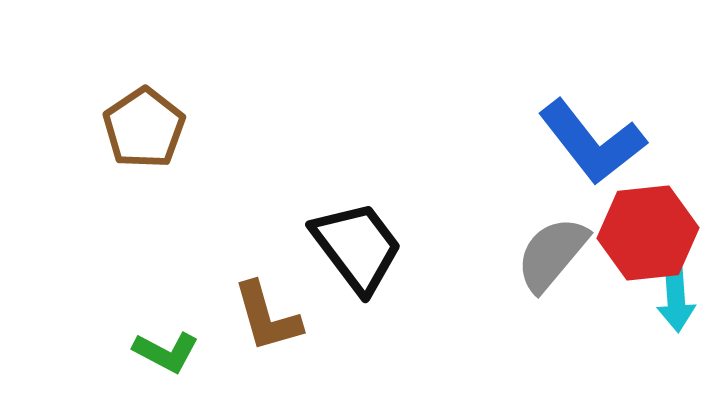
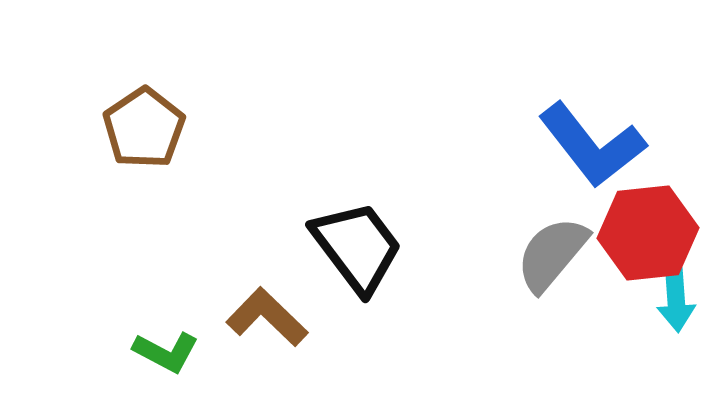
blue L-shape: moved 3 px down
brown L-shape: rotated 150 degrees clockwise
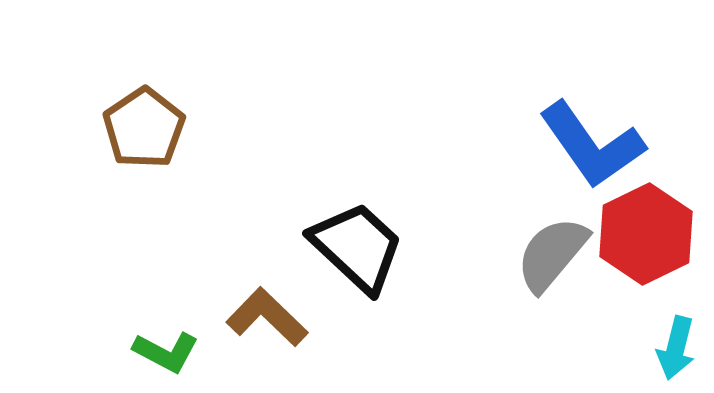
blue L-shape: rotated 3 degrees clockwise
red hexagon: moved 2 px left, 1 px down; rotated 20 degrees counterclockwise
black trapezoid: rotated 10 degrees counterclockwise
cyan arrow: moved 48 px down; rotated 18 degrees clockwise
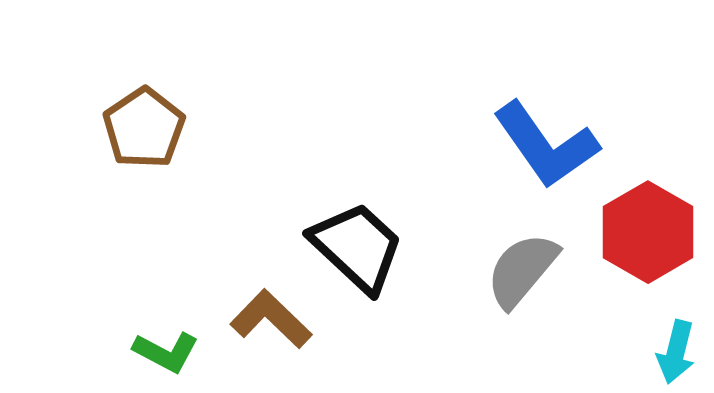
blue L-shape: moved 46 px left
red hexagon: moved 2 px right, 2 px up; rotated 4 degrees counterclockwise
gray semicircle: moved 30 px left, 16 px down
brown L-shape: moved 4 px right, 2 px down
cyan arrow: moved 4 px down
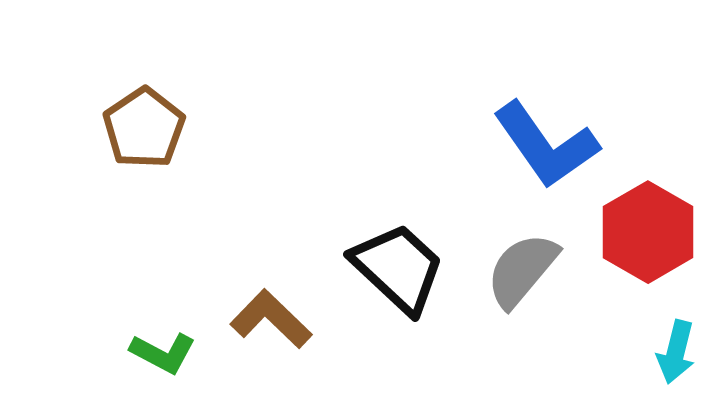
black trapezoid: moved 41 px right, 21 px down
green L-shape: moved 3 px left, 1 px down
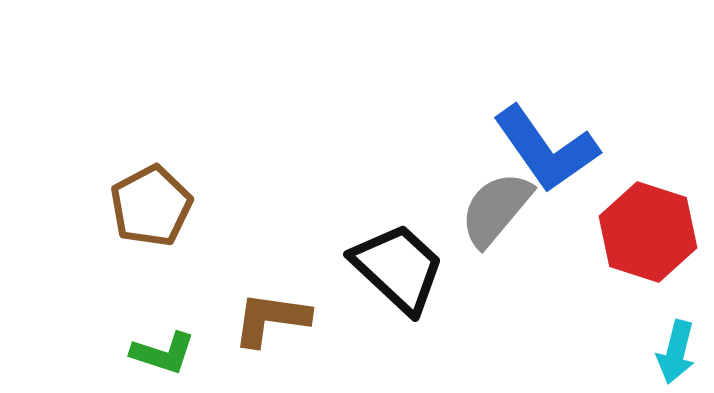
brown pentagon: moved 7 px right, 78 px down; rotated 6 degrees clockwise
blue L-shape: moved 4 px down
red hexagon: rotated 12 degrees counterclockwise
gray semicircle: moved 26 px left, 61 px up
brown L-shape: rotated 36 degrees counterclockwise
green L-shape: rotated 10 degrees counterclockwise
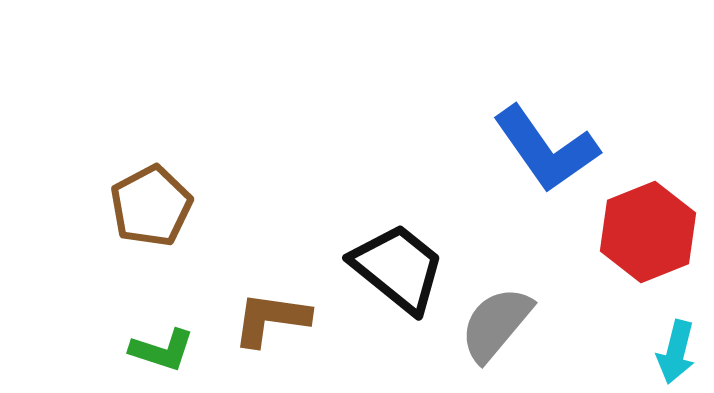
gray semicircle: moved 115 px down
red hexagon: rotated 20 degrees clockwise
black trapezoid: rotated 4 degrees counterclockwise
green L-shape: moved 1 px left, 3 px up
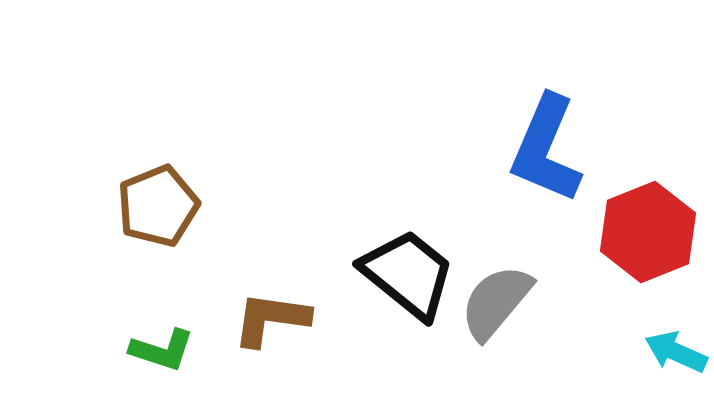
blue L-shape: rotated 58 degrees clockwise
brown pentagon: moved 7 px right; rotated 6 degrees clockwise
black trapezoid: moved 10 px right, 6 px down
gray semicircle: moved 22 px up
cyan arrow: rotated 100 degrees clockwise
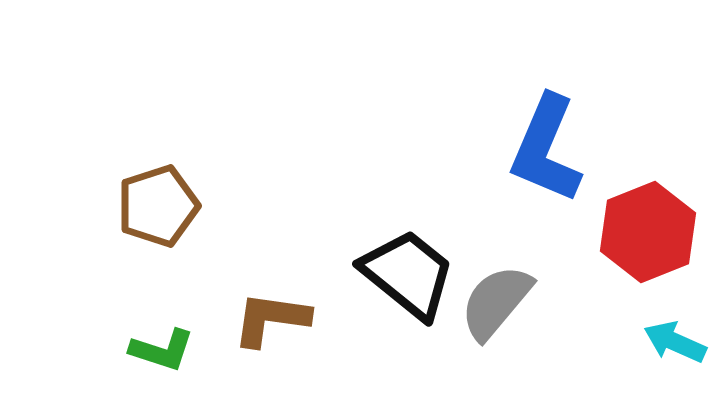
brown pentagon: rotated 4 degrees clockwise
cyan arrow: moved 1 px left, 10 px up
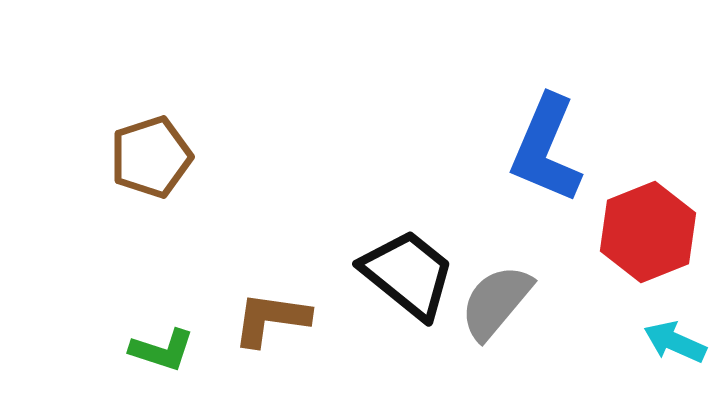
brown pentagon: moved 7 px left, 49 px up
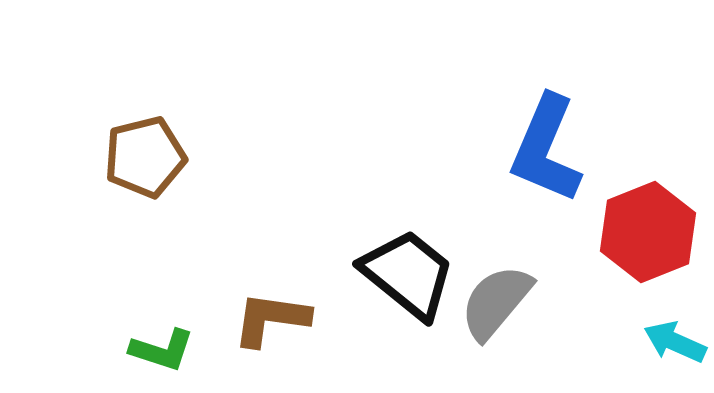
brown pentagon: moved 6 px left; rotated 4 degrees clockwise
